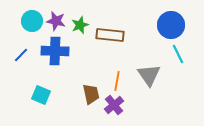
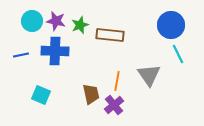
blue line: rotated 35 degrees clockwise
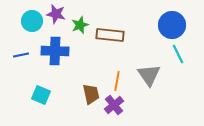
purple star: moved 7 px up
blue circle: moved 1 px right
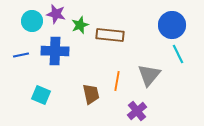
gray triangle: rotated 15 degrees clockwise
purple cross: moved 23 px right, 6 px down
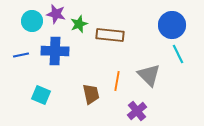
green star: moved 1 px left, 1 px up
gray triangle: rotated 25 degrees counterclockwise
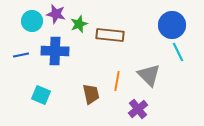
cyan line: moved 2 px up
purple cross: moved 1 px right, 2 px up
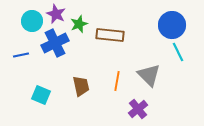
purple star: rotated 12 degrees clockwise
blue cross: moved 8 px up; rotated 28 degrees counterclockwise
brown trapezoid: moved 10 px left, 8 px up
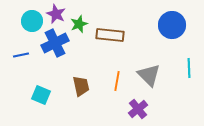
cyan line: moved 11 px right, 16 px down; rotated 24 degrees clockwise
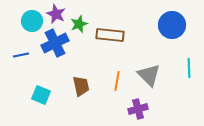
purple cross: rotated 24 degrees clockwise
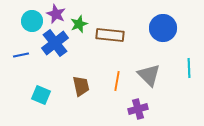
blue circle: moved 9 px left, 3 px down
blue cross: rotated 12 degrees counterclockwise
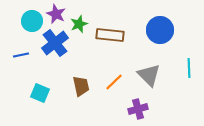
blue circle: moved 3 px left, 2 px down
orange line: moved 3 px left, 1 px down; rotated 36 degrees clockwise
cyan square: moved 1 px left, 2 px up
